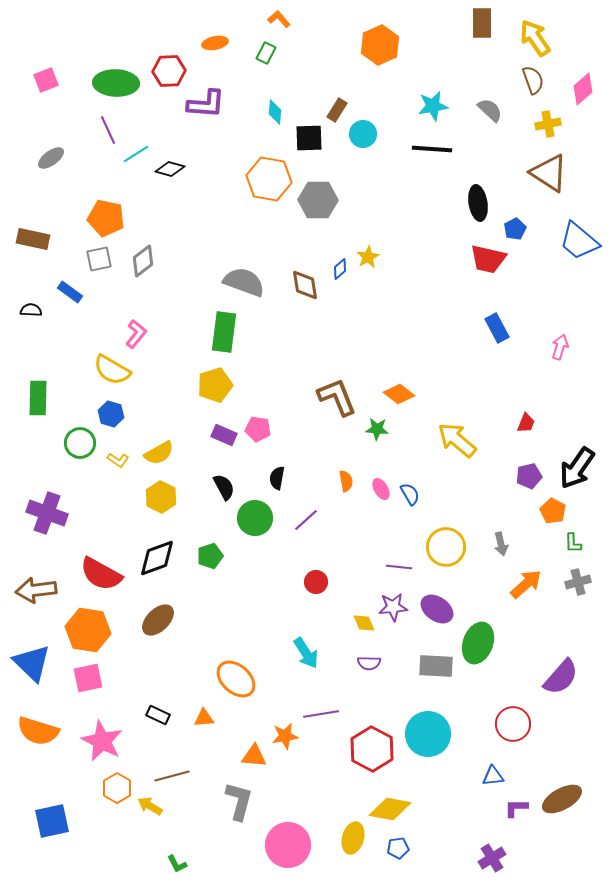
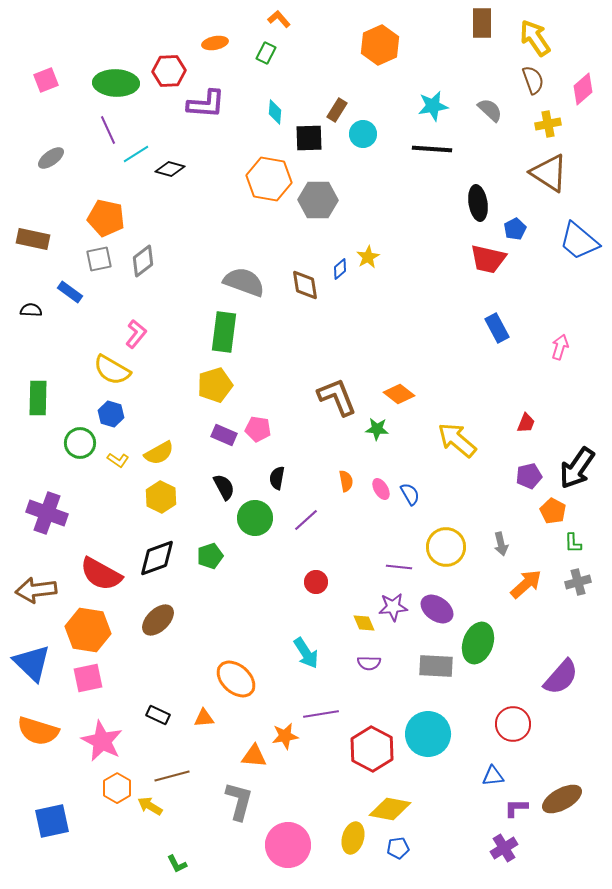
purple cross at (492, 858): moved 12 px right, 10 px up
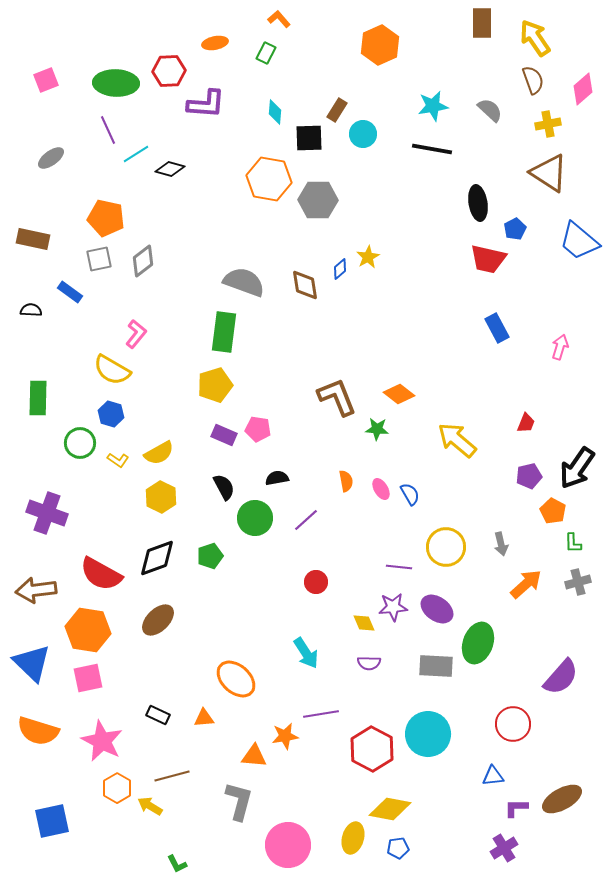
black line at (432, 149): rotated 6 degrees clockwise
black semicircle at (277, 478): rotated 70 degrees clockwise
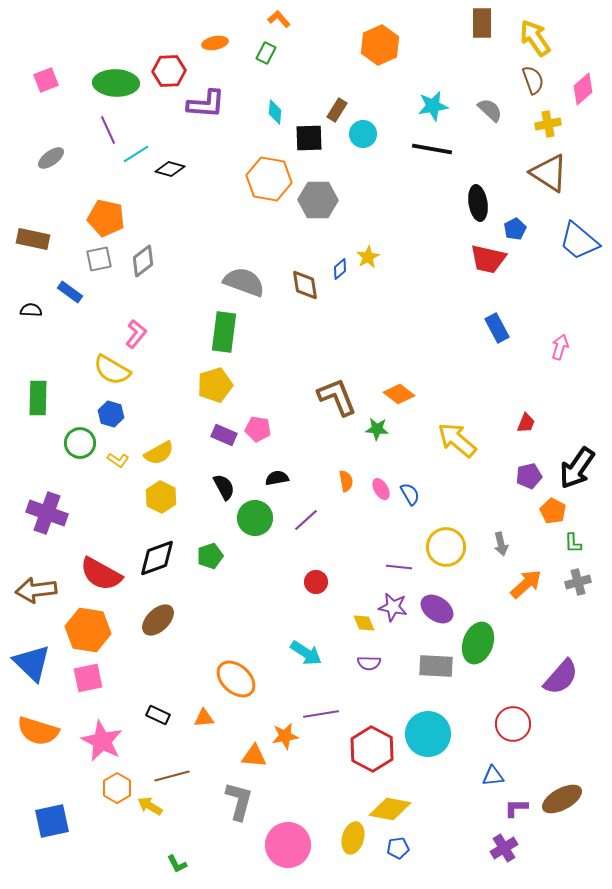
purple star at (393, 607): rotated 16 degrees clockwise
cyan arrow at (306, 653): rotated 24 degrees counterclockwise
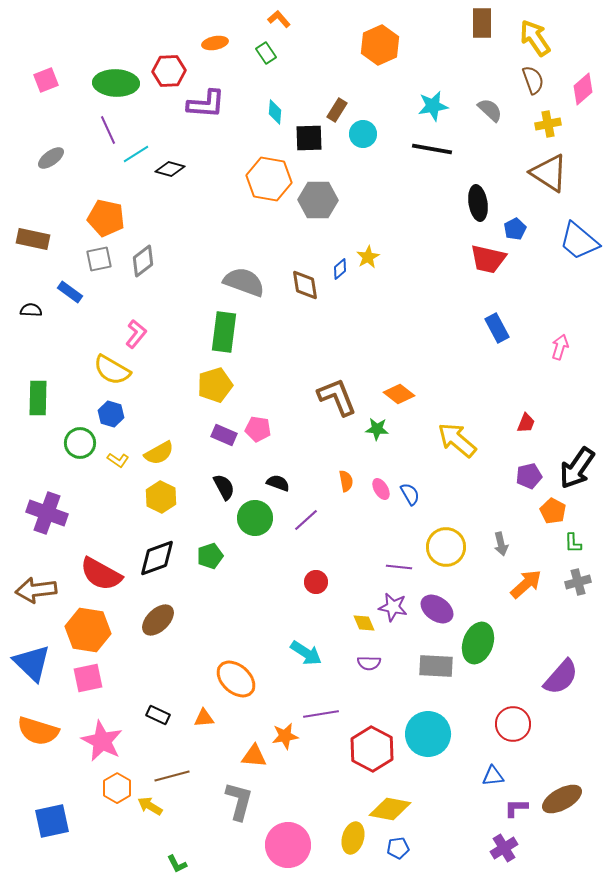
green rectangle at (266, 53): rotated 60 degrees counterclockwise
black semicircle at (277, 478): moved 1 px right, 5 px down; rotated 30 degrees clockwise
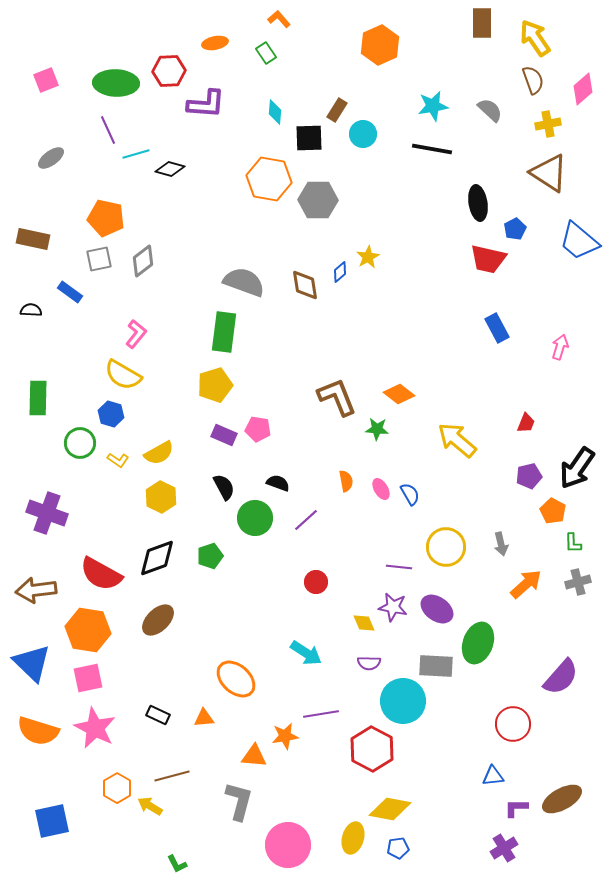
cyan line at (136, 154): rotated 16 degrees clockwise
blue diamond at (340, 269): moved 3 px down
yellow semicircle at (112, 370): moved 11 px right, 5 px down
cyan circle at (428, 734): moved 25 px left, 33 px up
pink star at (102, 741): moved 7 px left, 13 px up
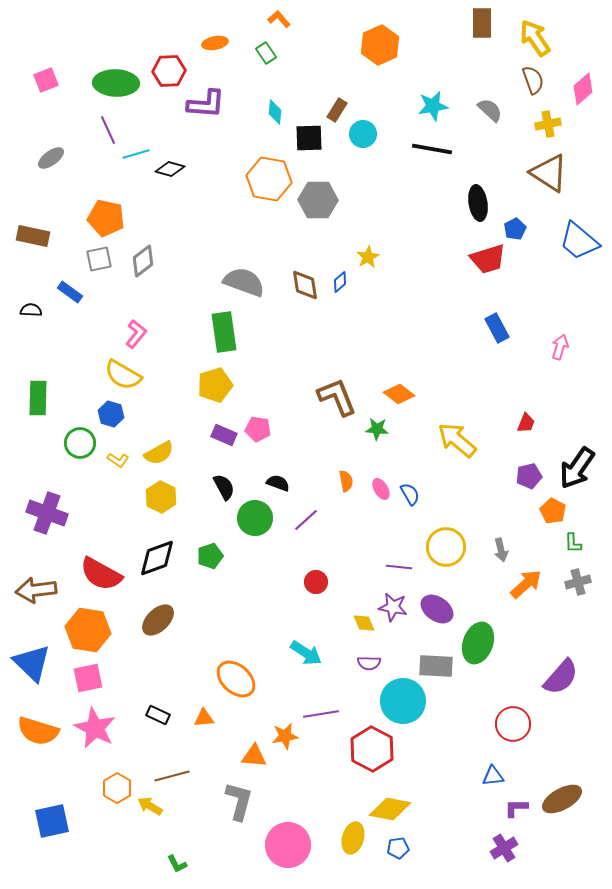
brown rectangle at (33, 239): moved 3 px up
red trapezoid at (488, 259): rotated 30 degrees counterclockwise
blue diamond at (340, 272): moved 10 px down
green rectangle at (224, 332): rotated 15 degrees counterclockwise
gray arrow at (501, 544): moved 6 px down
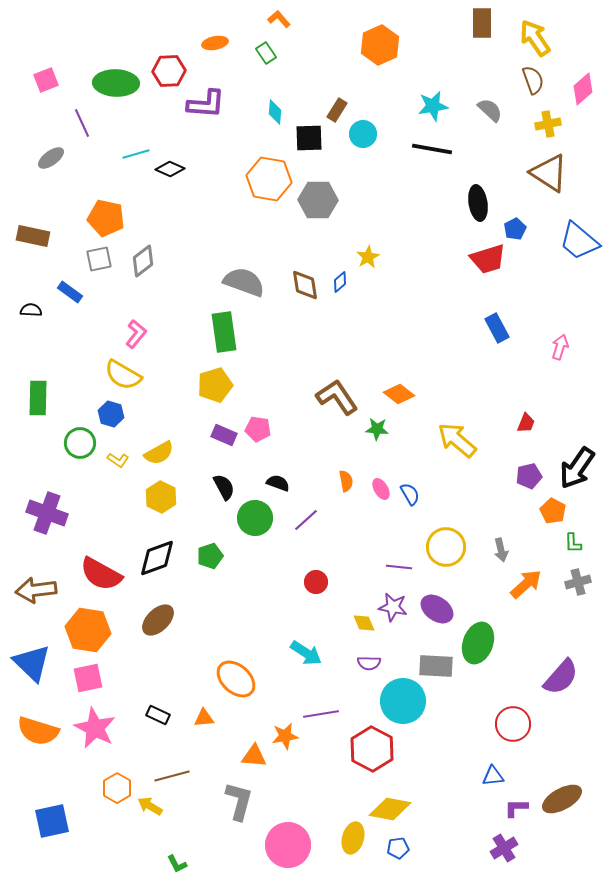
purple line at (108, 130): moved 26 px left, 7 px up
black diamond at (170, 169): rotated 8 degrees clockwise
brown L-shape at (337, 397): rotated 12 degrees counterclockwise
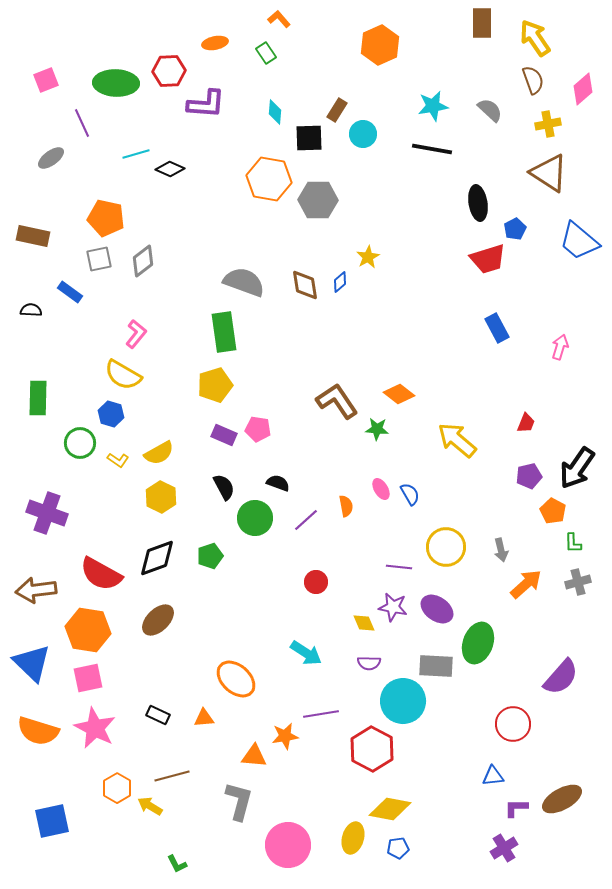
brown L-shape at (337, 397): moved 4 px down
orange semicircle at (346, 481): moved 25 px down
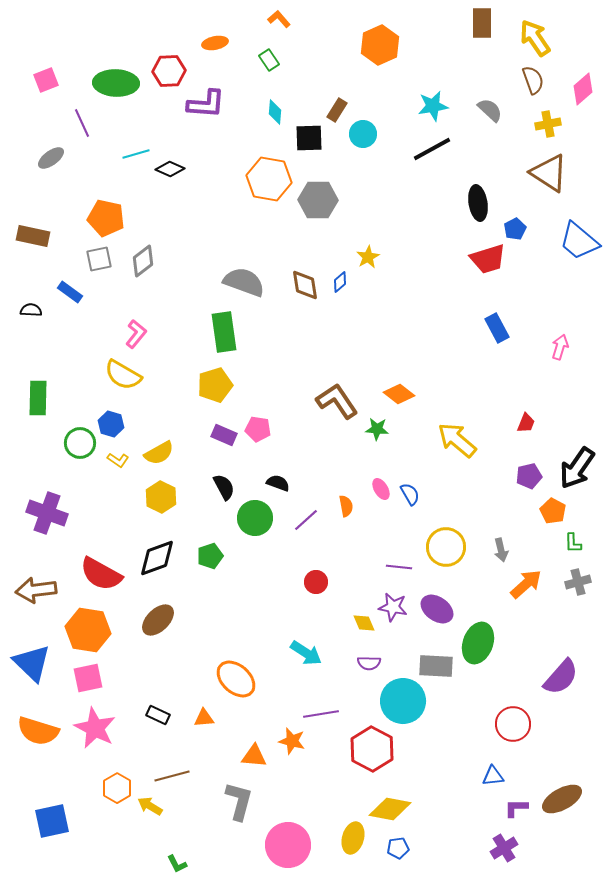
green rectangle at (266, 53): moved 3 px right, 7 px down
black line at (432, 149): rotated 39 degrees counterclockwise
blue hexagon at (111, 414): moved 10 px down
orange star at (285, 736): moved 7 px right, 5 px down; rotated 24 degrees clockwise
